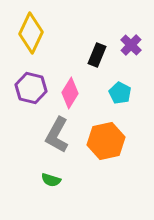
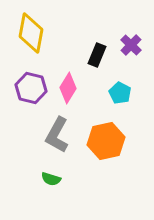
yellow diamond: rotated 15 degrees counterclockwise
pink diamond: moved 2 px left, 5 px up
green semicircle: moved 1 px up
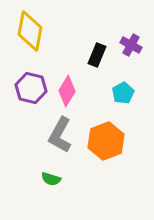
yellow diamond: moved 1 px left, 2 px up
purple cross: rotated 15 degrees counterclockwise
pink diamond: moved 1 px left, 3 px down
cyan pentagon: moved 3 px right; rotated 15 degrees clockwise
gray L-shape: moved 3 px right
orange hexagon: rotated 9 degrees counterclockwise
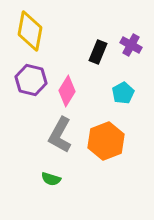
black rectangle: moved 1 px right, 3 px up
purple hexagon: moved 8 px up
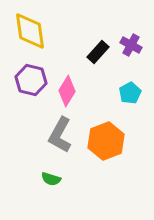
yellow diamond: rotated 18 degrees counterclockwise
black rectangle: rotated 20 degrees clockwise
cyan pentagon: moved 7 px right
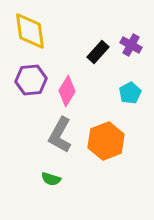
purple hexagon: rotated 20 degrees counterclockwise
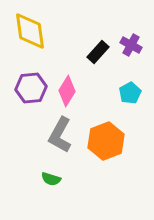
purple hexagon: moved 8 px down
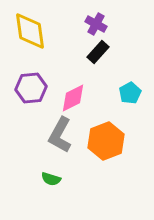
purple cross: moved 35 px left, 21 px up
pink diamond: moved 6 px right, 7 px down; rotated 32 degrees clockwise
